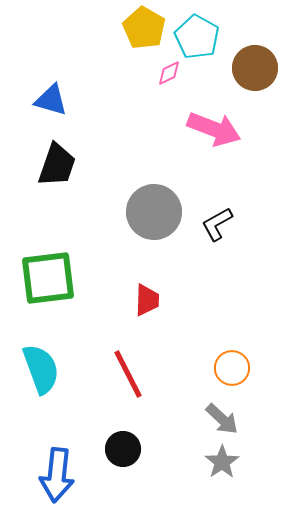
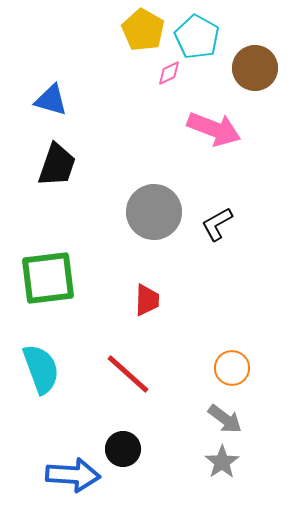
yellow pentagon: moved 1 px left, 2 px down
red line: rotated 21 degrees counterclockwise
gray arrow: moved 3 px right; rotated 6 degrees counterclockwise
blue arrow: moved 16 px right; rotated 92 degrees counterclockwise
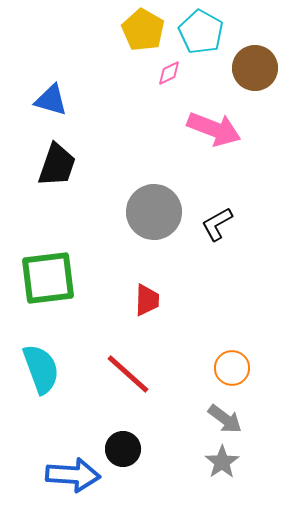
cyan pentagon: moved 4 px right, 5 px up
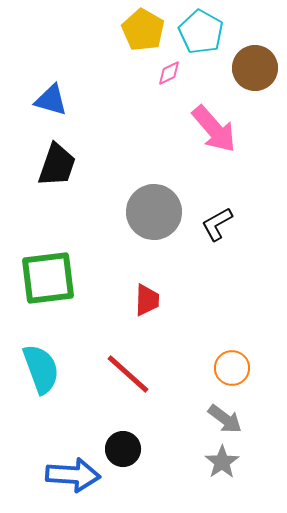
pink arrow: rotated 28 degrees clockwise
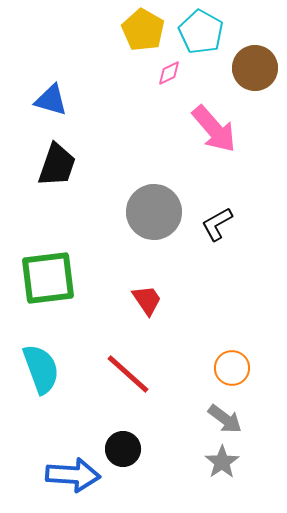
red trapezoid: rotated 36 degrees counterclockwise
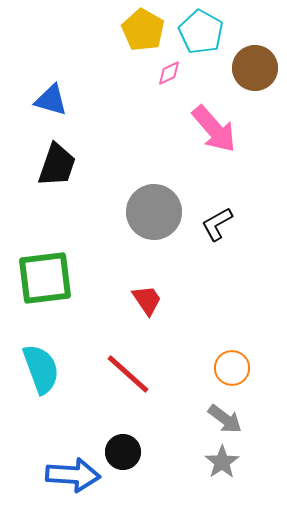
green square: moved 3 px left
black circle: moved 3 px down
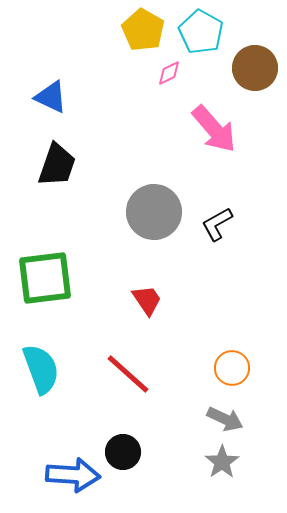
blue triangle: moved 3 px up; rotated 9 degrees clockwise
gray arrow: rotated 12 degrees counterclockwise
